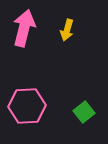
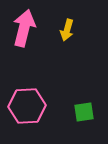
green square: rotated 30 degrees clockwise
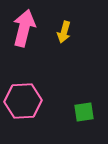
yellow arrow: moved 3 px left, 2 px down
pink hexagon: moved 4 px left, 5 px up
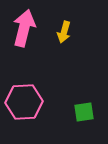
pink hexagon: moved 1 px right, 1 px down
